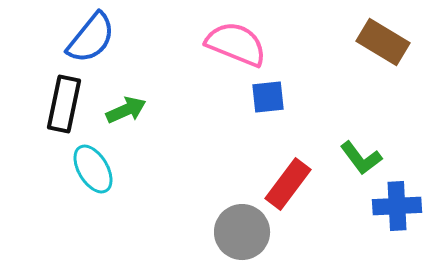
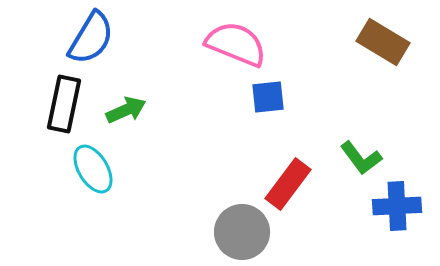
blue semicircle: rotated 8 degrees counterclockwise
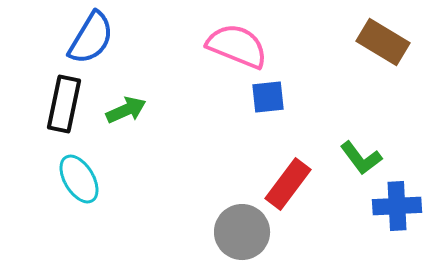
pink semicircle: moved 1 px right, 2 px down
cyan ellipse: moved 14 px left, 10 px down
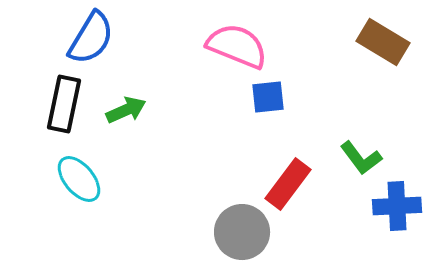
cyan ellipse: rotated 9 degrees counterclockwise
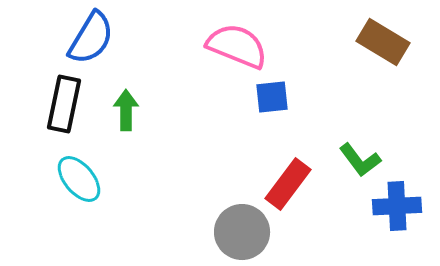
blue square: moved 4 px right
green arrow: rotated 66 degrees counterclockwise
green L-shape: moved 1 px left, 2 px down
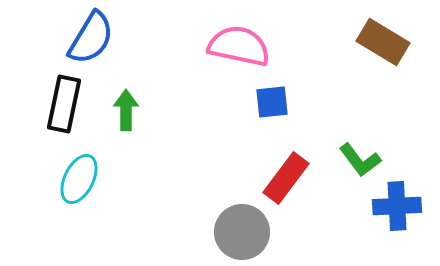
pink semicircle: moved 2 px right; rotated 10 degrees counterclockwise
blue square: moved 5 px down
cyan ellipse: rotated 66 degrees clockwise
red rectangle: moved 2 px left, 6 px up
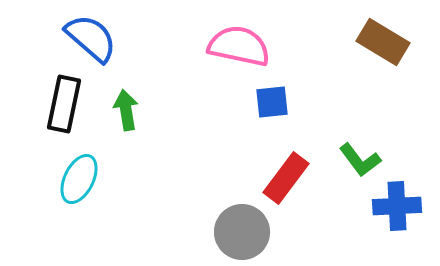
blue semicircle: rotated 80 degrees counterclockwise
green arrow: rotated 9 degrees counterclockwise
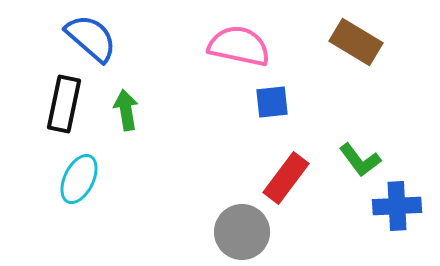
brown rectangle: moved 27 px left
